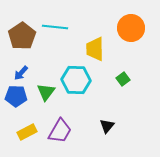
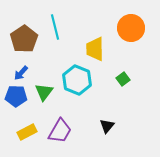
cyan line: rotated 70 degrees clockwise
brown pentagon: moved 2 px right, 3 px down
cyan hexagon: moved 1 px right; rotated 20 degrees clockwise
green triangle: moved 2 px left
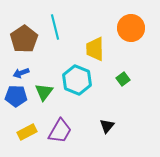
blue arrow: rotated 28 degrees clockwise
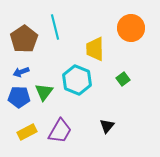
blue arrow: moved 1 px up
blue pentagon: moved 3 px right, 1 px down
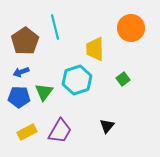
brown pentagon: moved 1 px right, 2 px down
cyan hexagon: rotated 20 degrees clockwise
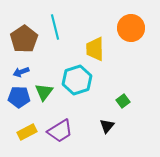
brown pentagon: moved 1 px left, 2 px up
green square: moved 22 px down
purple trapezoid: rotated 28 degrees clockwise
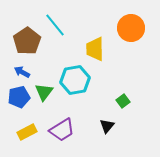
cyan line: moved 2 px up; rotated 25 degrees counterclockwise
brown pentagon: moved 3 px right, 2 px down
blue arrow: moved 1 px right; rotated 49 degrees clockwise
cyan hexagon: moved 2 px left; rotated 8 degrees clockwise
blue pentagon: rotated 15 degrees counterclockwise
purple trapezoid: moved 2 px right, 1 px up
